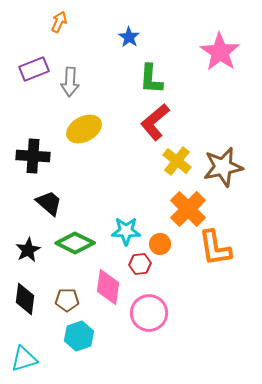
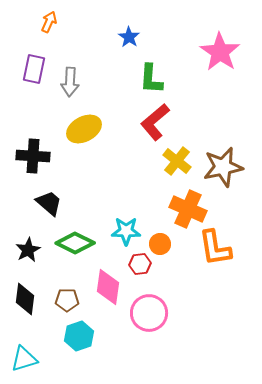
orange arrow: moved 10 px left
purple rectangle: rotated 56 degrees counterclockwise
orange cross: rotated 21 degrees counterclockwise
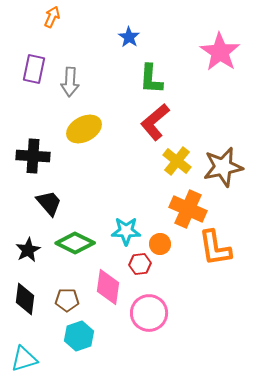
orange arrow: moved 3 px right, 5 px up
black trapezoid: rotated 8 degrees clockwise
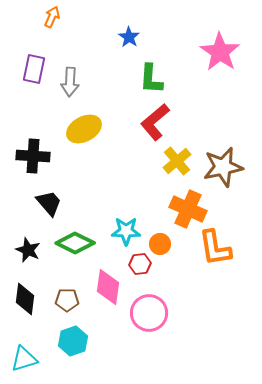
yellow cross: rotated 12 degrees clockwise
black star: rotated 20 degrees counterclockwise
cyan hexagon: moved 6 px left, 5 px down
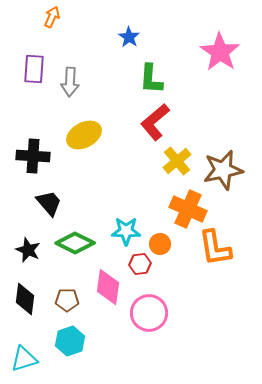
purple rectangle: rotated 8 degrees counterclockwise
yellow ellipse: moved 6 px down
brown star: moved 3 px down
cyan hexagon: moved 3 px left
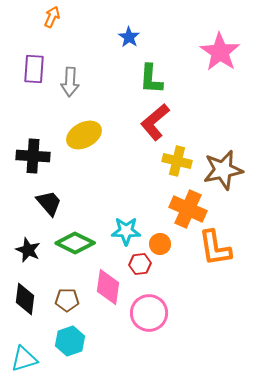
yellow cross: rotated 36 degrees counterclockwise
